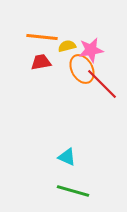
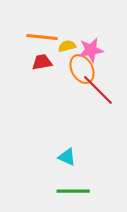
red trapezoid: moved 1 px right
red line: moved 4 px left, 6 px down
green line: rotated 16 degrees counterclockwise
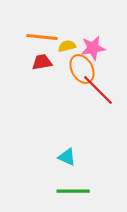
pink star: moved 2 px right, 2 px up
